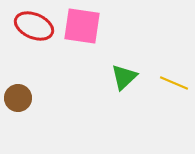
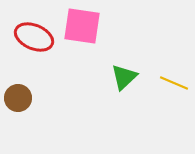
red ellipse: moved 11 px down
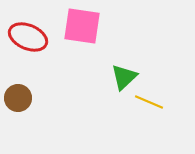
red ellipse: moved 6 px left
yellow line: moved 25 px left, 19 px down
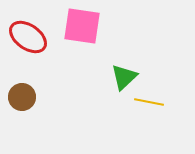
red ellipse: rotated 12 degrees clockwise
brown circle: moved 4 px right, 1 px up
yellow line: rotated 12 degrees counterclockwise
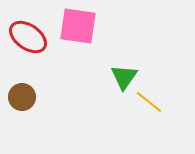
pink square: moved 4 px left
green triangle: rotated 12 degrees counterclockwise
yellow line: rotated 28 degrees clockwise
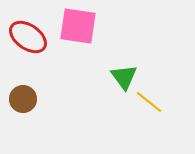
green triangle: rotated 12 degrees counterclockwise
brown circle: moved 1 px right, 2 px down
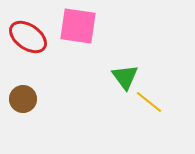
green triangle: moved 1 px right
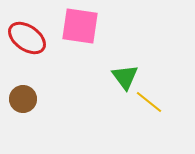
pink square: moved 2 px right
red ellipse: moved 1 px left, 1 px down
